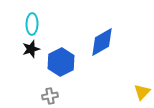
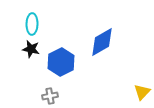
black star: rotated 30 degrees clockwise
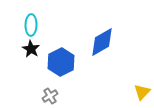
cyan ellipse: moved 1 px left, 1 px down
black star: rotated 18 degrees clockwise
gray cross: rotated 21 degrees counterclockwise
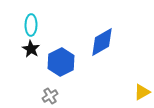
yellow triangle: rotated 18 degrees clockwise
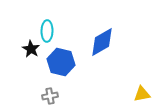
cyan ellipse: moved 16 px right, 6 px down
blue hexagon: rotated 20 degrees counterclockwise
yellow triangle: moved 2 px down; rotated 18 degrees clockwise
gray cross: rotated 21 degrees clockwise
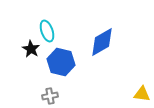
cyan ellipse: rotated 20 degrees counterclockwise
yellow triangle: rotated 18 degrees clockwise
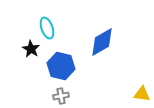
cyan ellipse: moved 3 px up
blue hexagon: moved 4 px down
gray cross: moved 11 px right
